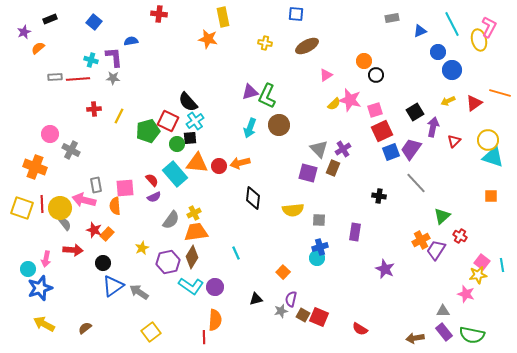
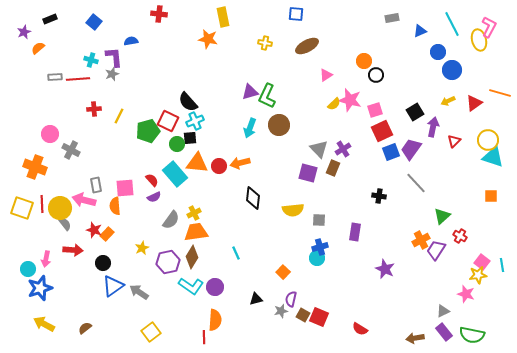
gray star at (113, 78): moved 1 px left, 4 px up; rotated 24 degrees counterclockwise
cyan cross at (195, 121): rotated 12 degrees clockwise
gray triangle at (443, 311): rotated 24 degrees counterclockwise
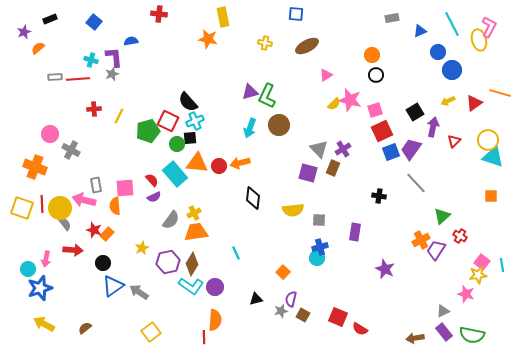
orange circle at (364, 61): moved 8 px right, 6 px up
brown diamond at (192, 257): moved 7 px down
red square at (319, 317): moved 19 px right
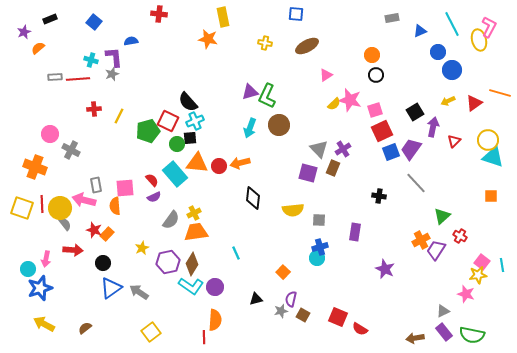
blue triangle at (113, 286): moved 2 px left, 2 px down
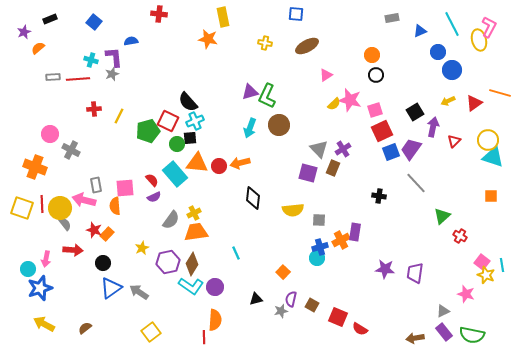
gray rectangle at (55, 77): moved 2 px left
orange cross at (421, 240): moved 80 px left
purple trapezoid at (436, 250): moved 21 px left, 23 px down; rotated 25 degrees counterclockwise
purple star at (385, 269): rotated 18 degrees counterclockwise
yellow star at (478, 275): moved 8 px right; rotated 30 degrees clockwise
brown square at (303, 315): moved 9 px right, 10 px up
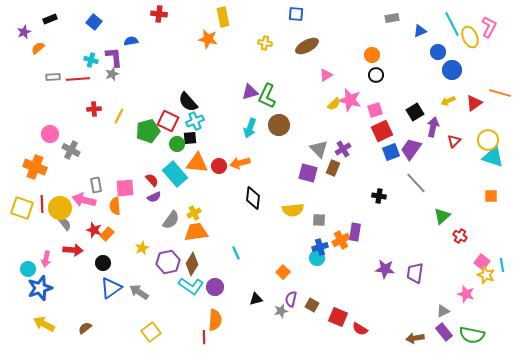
yellow ellipse at (479, 40): moved 9 px left, 3 px up; rotated 10 degrees counterclockwise
